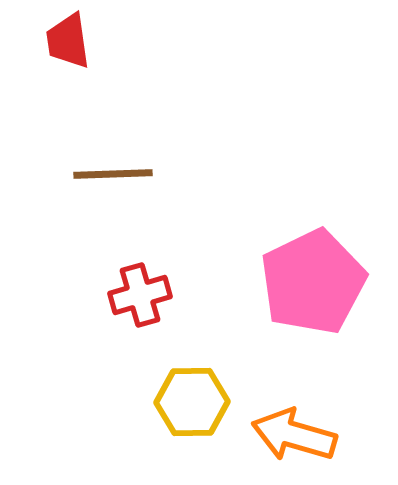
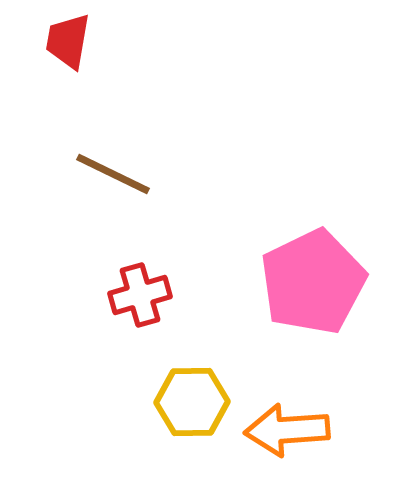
red trapezoid: rotated 18 degrees clockwise
brown line: rotated 28 degrees clockwise
orange arrow: moved 7 px left, 5 px up; rotated 20 degrees counterclockwise
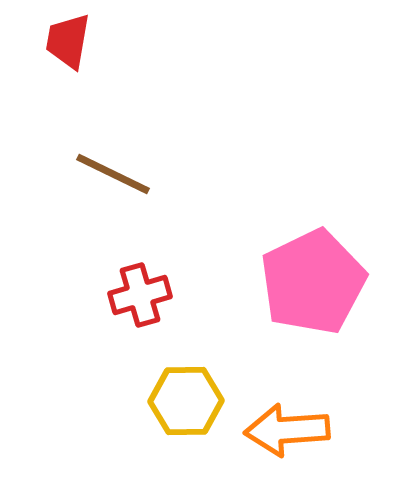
yellow hexagon: moved 6 px left, 1 px up
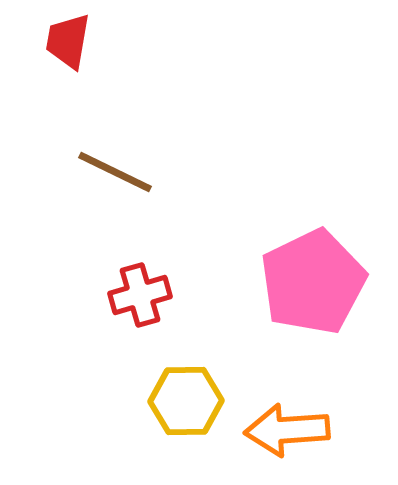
brown line: moved 2 px right, 2 px up
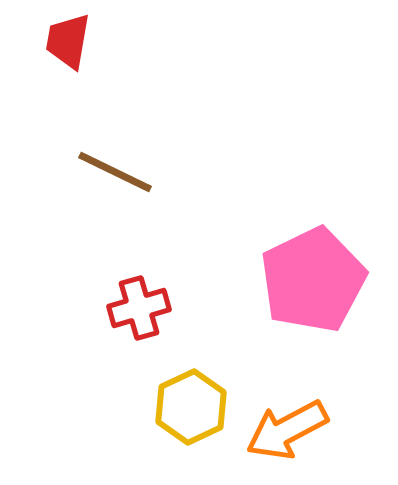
pink pentagon: moved 2 px up
red cross: moved 1 px left, 13 px down
yellow hexagon: moved 5 px right, 6 px down; rotated 24 degrees counterclockwise
orange arrow: rotated 24 degrees counterclockwise
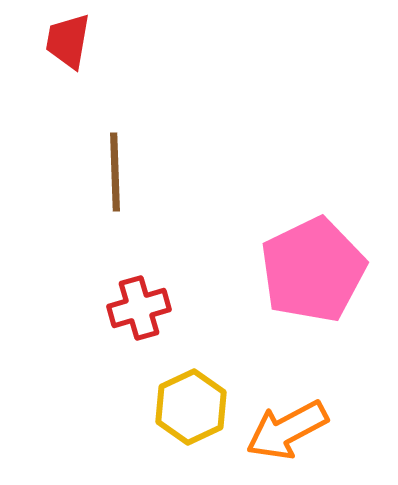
brown line: rotated 62 degrees clockwise
pink pentagon: moved 10 px up
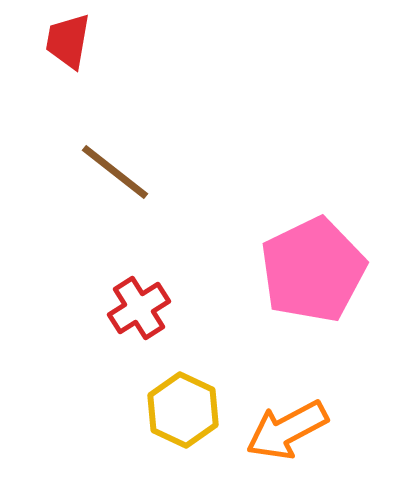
brown line: rotated 50 degrees counterclockwise
red cross: rotated 16 degrees counterclockwise
yellow hexagon: moved 8 px left, 3 px down; rotated 10 degrees counterclockwise
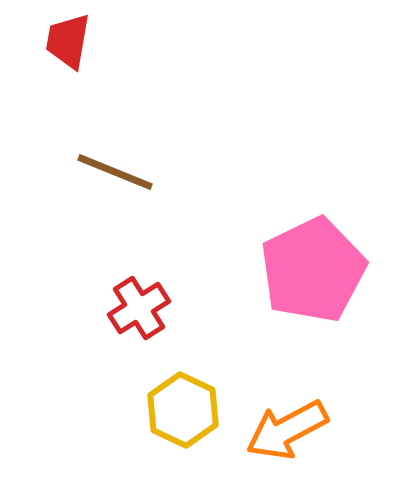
brown line: rotated 16 degrees counterclockwise
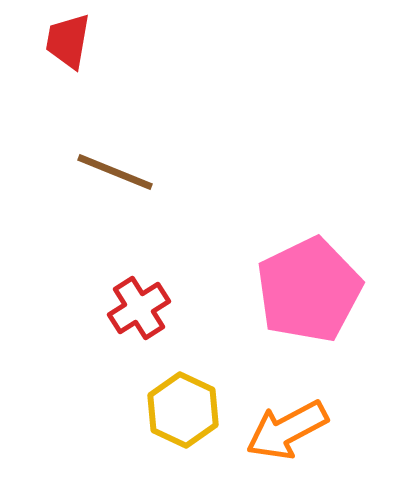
pink pentagon: moved 4 px left, 20 px down
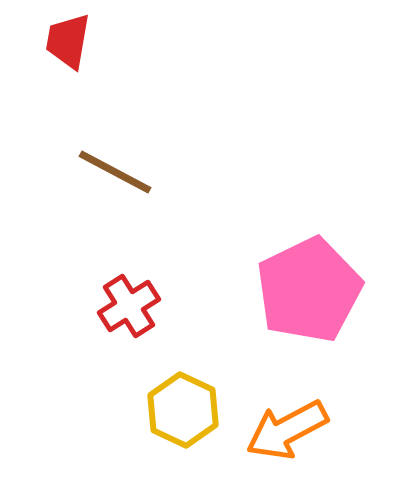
brown line: rotated 6 degrees clockwise
red cross: moved 10 px left, 2 px up
